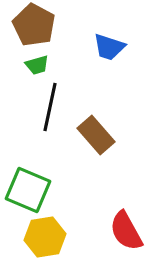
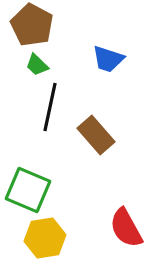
brown pentagon: moved 2 px left
blue trapezoid: moved 1 px left, 12 px down
green trapezoid: rotated 60 degrees clockwise
red semicircle: moved 3 px up
yellow hexagon: moved 1 px down
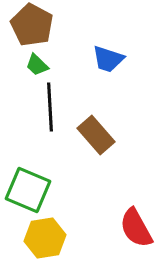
black line: rotated 15 degrees counterclockwise
red semicircle: moved 10 px right
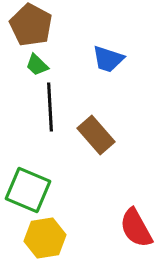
brown pentagon: moved 1 px left
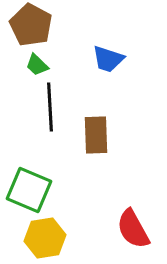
brown rectangle: rotated 39 degrees clockwise
green square: moved 1 px right
red semicircle: moved 3 px left, 1 px down
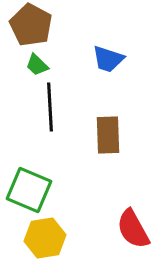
brown rectangle: moved 12 px right
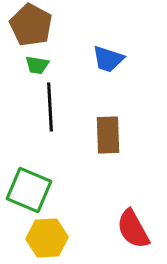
green trapezoid: rotated 35 degrees counterclockwise
yellow hexagon: moved 2 px right; rotated 6 degrees clockwise
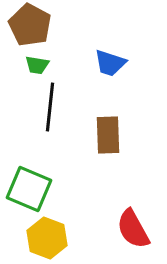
brown pentagon: moved 1 px left
blue trapezoid: moved 2 px right, 4 px down
black line: rotated 9 degrees clockwise
green square: moved 1 px up
yellow hexagon: rotated 24 degrees clockwise
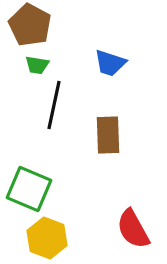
black line: moved 4 px right, 2 px up; rotated 6 degrees clockwise
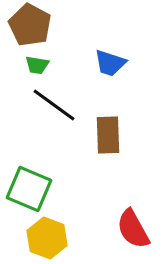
black line: rotated 66 degrees counterclockwise
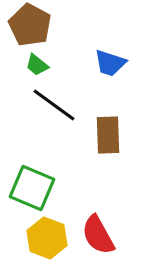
green trapezoid: rotated 30 degrees clockwise
green square: moved 3 px right, 1 px up
red semicircle: moved 35 px left, 6 px down
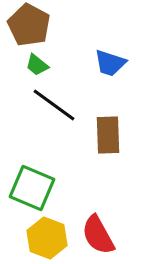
brown pentagon: moved 1 px left
